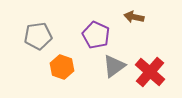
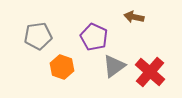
purple pentagon: moved 2 px left, 2 px down
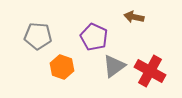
gray pentagon: rotated 12 degrees clockwise
red cross: moved 1 px up; rotated 12 degrees counterclockwise
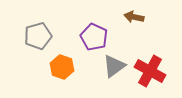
gray pentagon: rotated 20 degrees counterclockwise
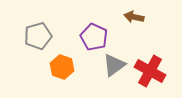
gray triangle: moved 1 px up
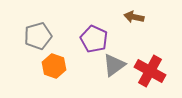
purple pentagon: moved 2 px down
orange hexagon: moved 8 px left, 1 px up
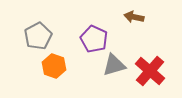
gray pentagon: rotated 12 degrees counterclockwise
gray triangle: rotated 20 degrees clockwise
red cross: rotated 12 degrees clockwise
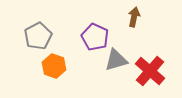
brown arrow: rotated 90 degrees clockwise
purple pentagon: moved 1 px right, 2 px up
gray triangle: moved 2 px right, 5 px up
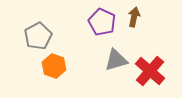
purple pentagon: moved 7 px right, 15 px up
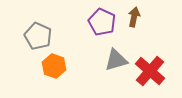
gray pentagon: rotated 20 degrees counterclockwise
